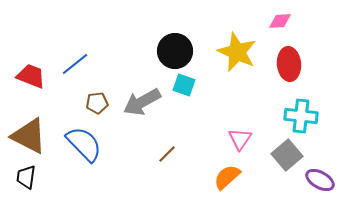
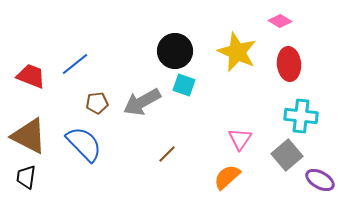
pink diamond: rotated 35 degrees clockwise
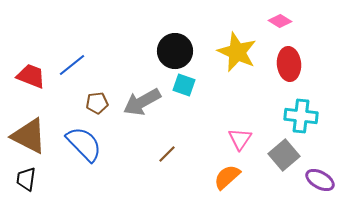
blue line: moved 3 px left, 1 px down
gray square: moved 3 px left
black trapezoid: moved 2 px down
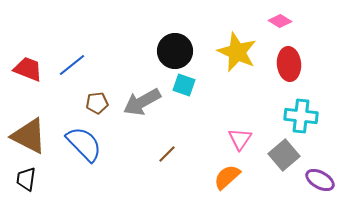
red trapezoid: moved 3 px left, 7 px up
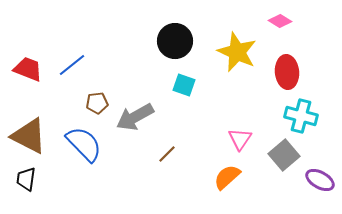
black circle: moved 10 px up
red ellipse: moved 2 px left, 8 px down
gray arrow: moved 7 px left, 15 px down
cyan cross: rotated 8 degrees clockwise
